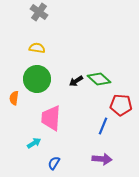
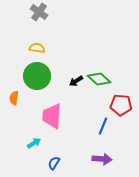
green circle: moved 3 px up
pink trapezoid: moved 1 px right, 2 px up
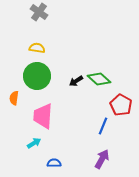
red pentagon: rotated 25 degrees clockwise
pink trapezoid: moved 9 px left
purple arrow: rotated 66 degrees counterclockwise
blue semicircle: rotated 56 degrees clockwise
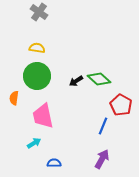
pink trapezoid: rotated 16 degrees counterclockwise
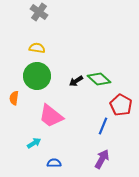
pink trapezoid: moved 8 px right; rotated 40 degrees counterclockwise
